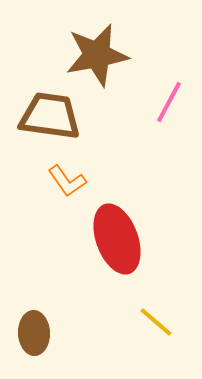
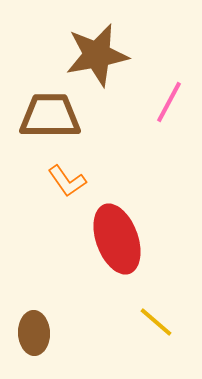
brown trapezoid: rotated 8 degrees counterclockwise
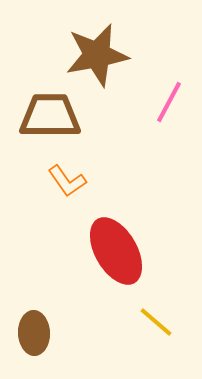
red ellipse: moved 1 px left, 12 px down; rotated 10 degrees counterclockwise
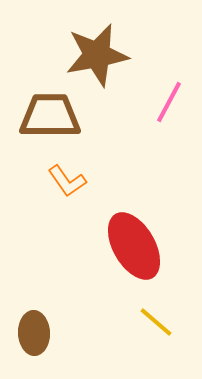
red ellipse: moved 18 px right, 5 px up
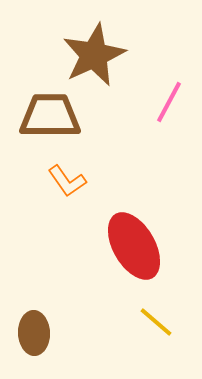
brown star: moved 3 px left; rotated 14 degrees counterclockwise
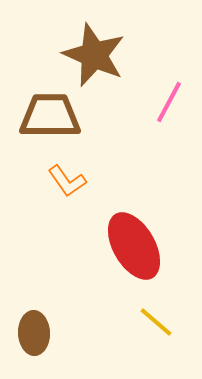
brown star: rotated 24 degrees counterclockwise
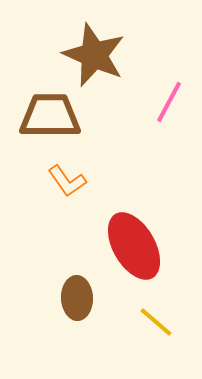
brown ellipse: moved 43 px right, 35 px up
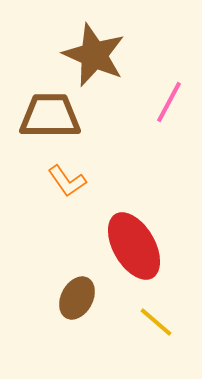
brown ellipse: rotated 30 degrees clockwise
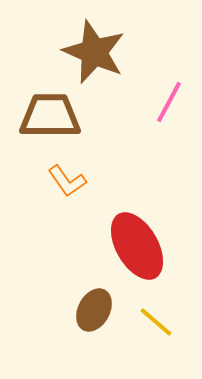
brown star: moved 3 px up
red ellipse: moved 3 px right
brown ellipse: moved 17 px right, 12 px down
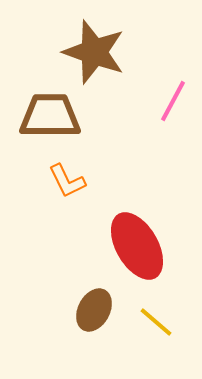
brown star: rotated 4 degrees counterclockwise
pink line: moved 4 px right, 1 px up
orange L-shape: rotated 9 degrees clockwise
